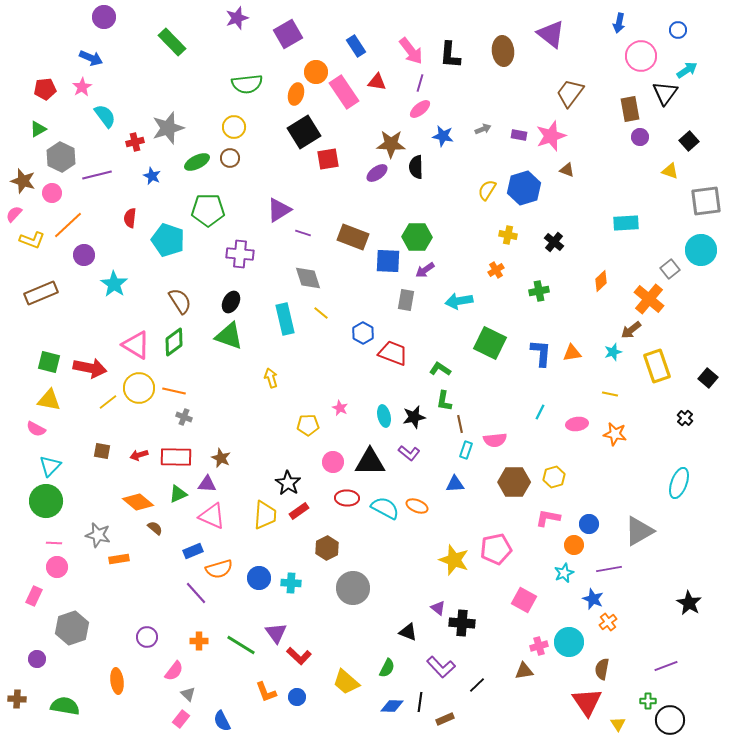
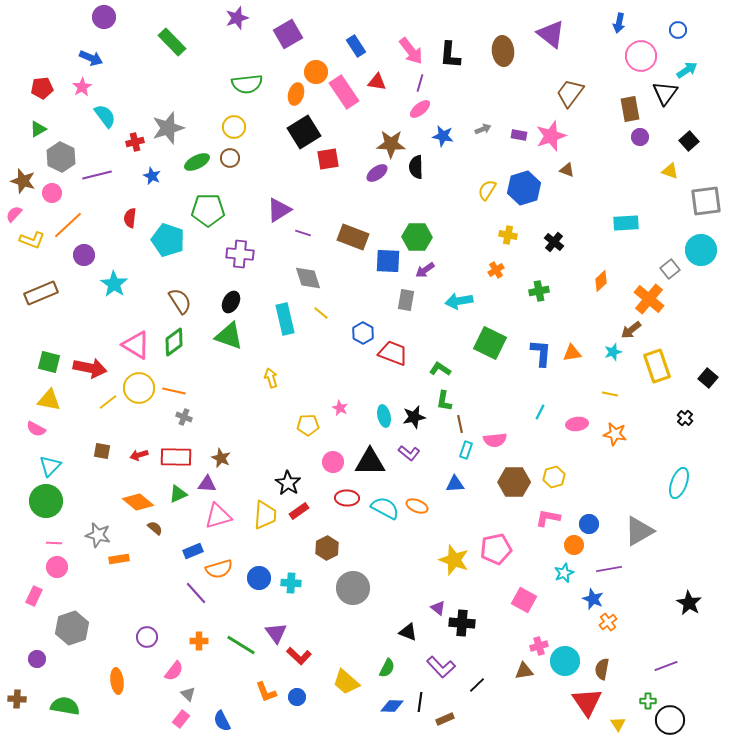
red pentagon at (45, 89): moved 3 px left, 1 px up
pink triangle at (212, 516): moved 6 px right; rotated 40 degrees counterclockwise
cyan circle at (569, 642): moved 4 px left, 19 px down
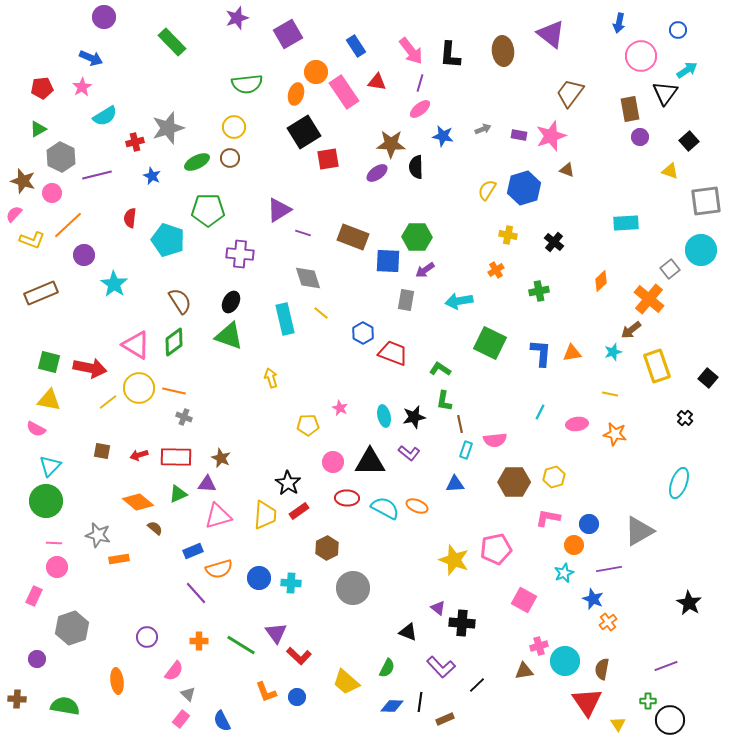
cyan semicircle at (105, 116): rotated 95 degrees clockwise
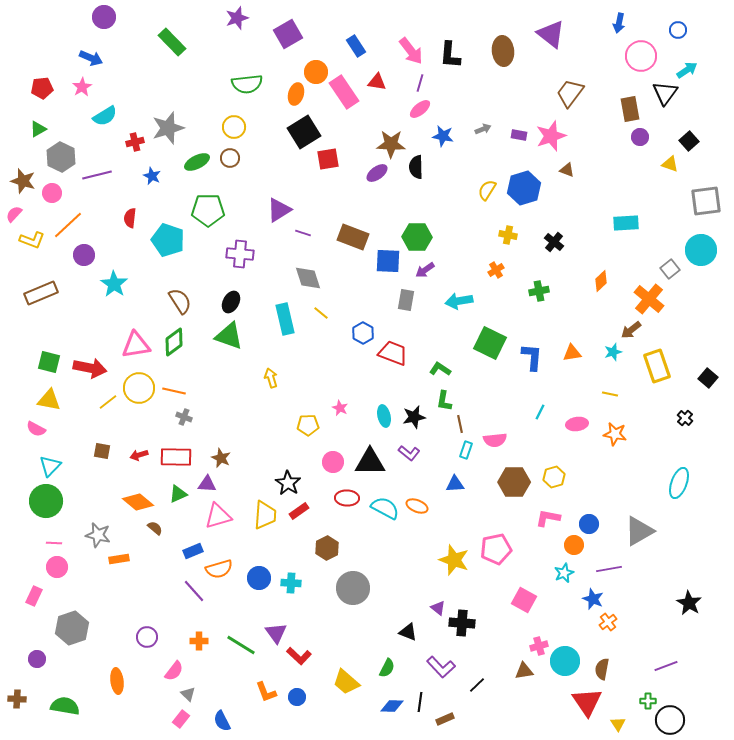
yellow triangle at (670, 171): moved 7 px up
pink triangle at (136, 345): rotated 40 degrees counterclockwise
blue L-shape at (541, 353): moved 9 px left, 4 px down
purple line at (196, 593): moved 2 px left, 2 px up
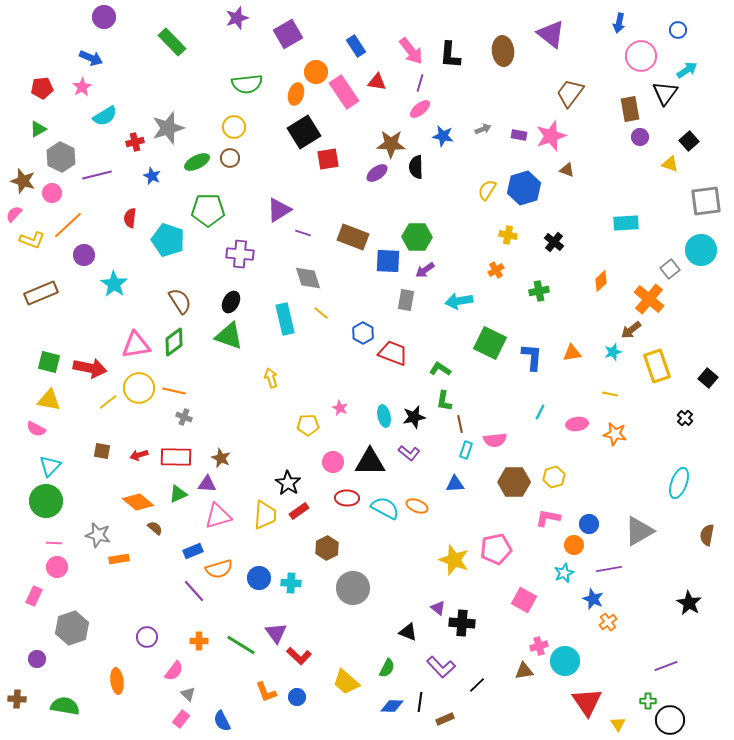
brown semicircle at (602, 669): moved 105 px right, 134 px up
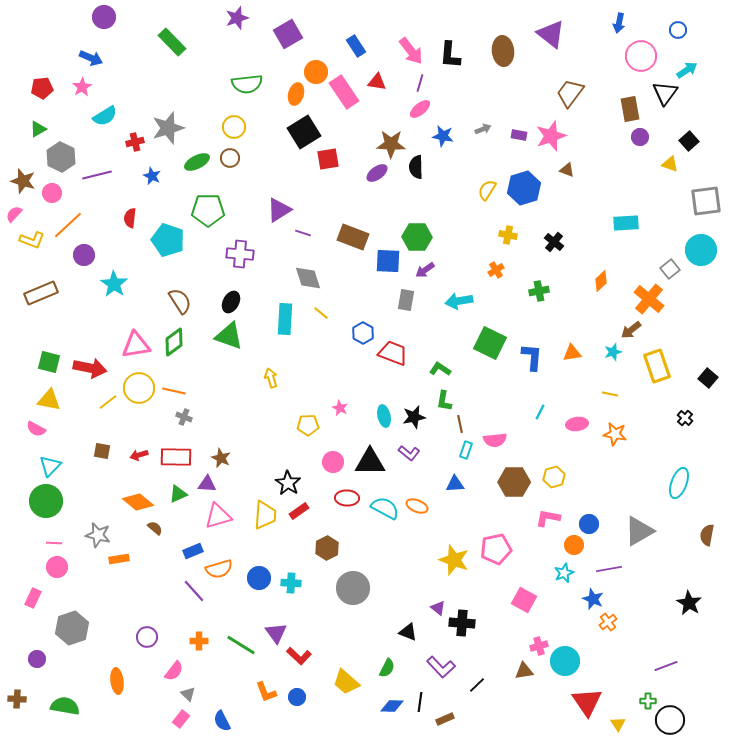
cyan rectangle at (285, 319): rotated 16 degrees clockwise
pink rectangle at (34, 596): moved 1 px left, 2 px down
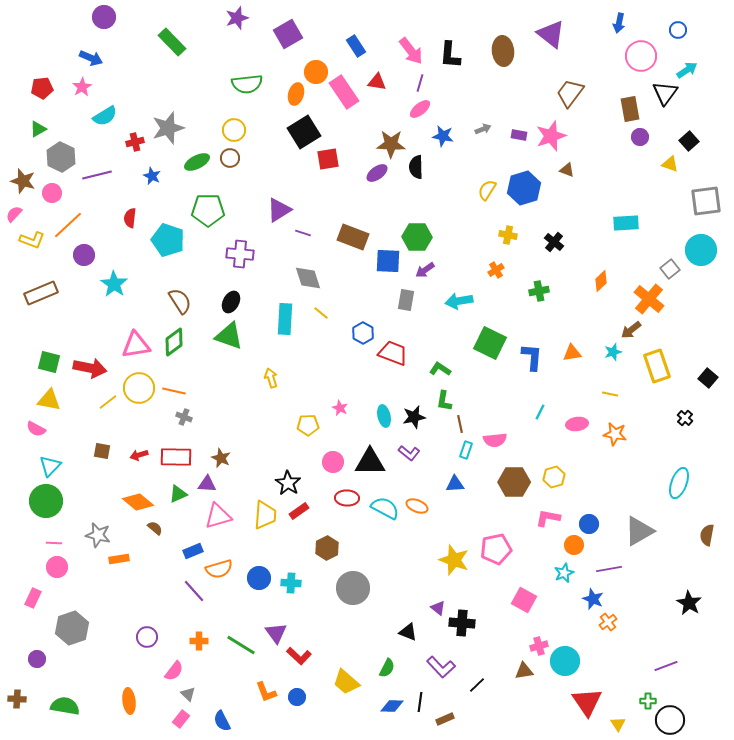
yellow circle at (234, 127): moved 3 px down
orange ellipse at (117, 681): moved 12 px right, 20 px down
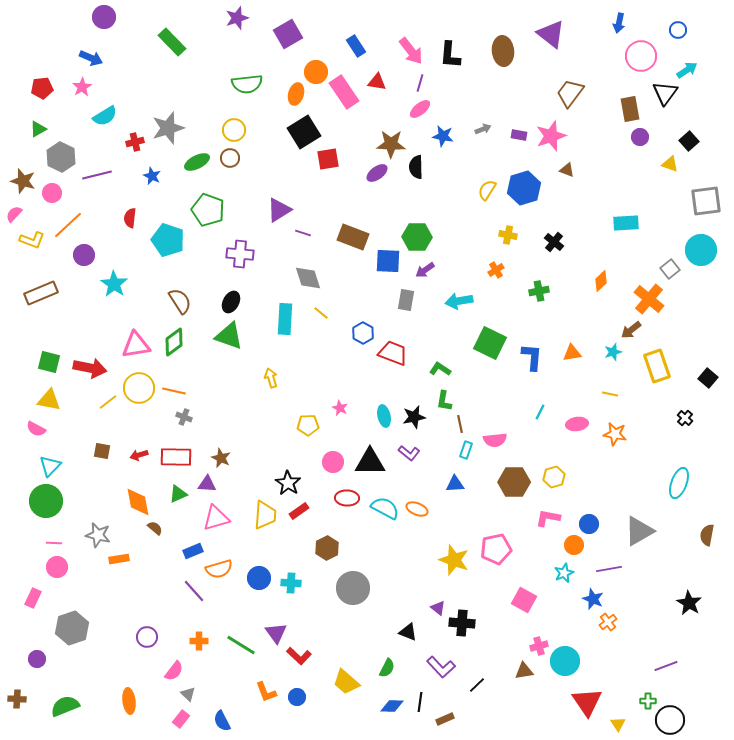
green pentagon at (208, 210): rotated 20 degrees clockwise
orange diamond at (138, 502): rotated 40 degrees clockwise
orange ellipse at (417, 506): moved 3 px down
pink triangle at (218, 516): moved 2 px left, 2 px down
green semicircle at (65, 706): rotated 32 degrees counterclockwise
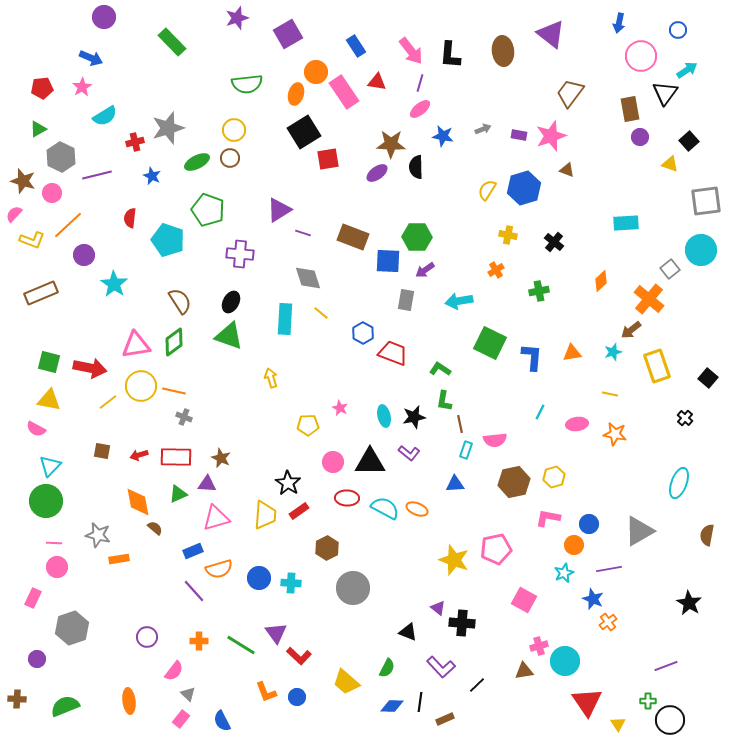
yellow circle at (139, 388): moved 2 px right, 2 px up
brown hexagon at (514, 482): rotated 12 degrees counterclockwise
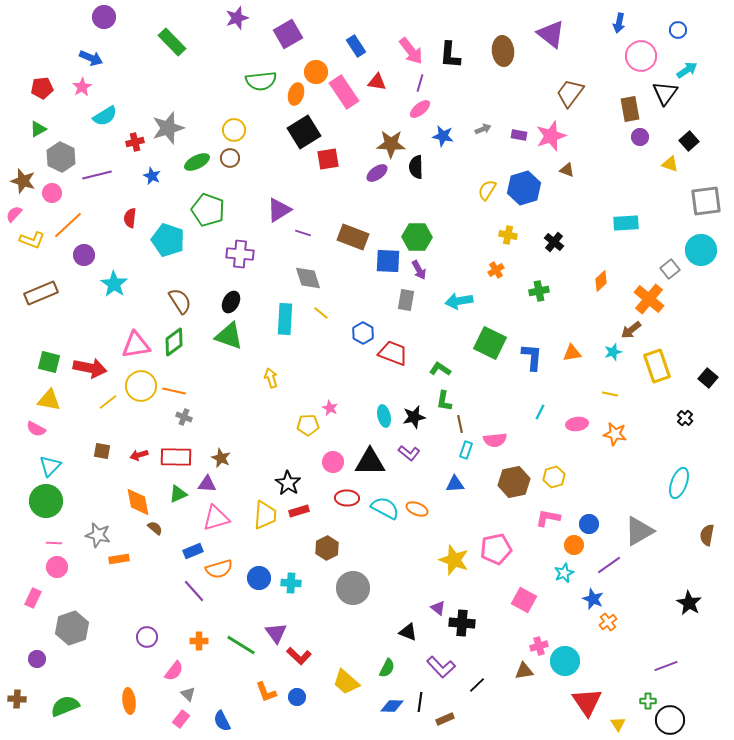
green semicircle at (247, 84): moved 14 px right, 3 px up
purple arrow at (425, 270): moved 6 px left; rotated 84 degrees counterclockwise
pink star at (340, 408): moved 10 px left
red rectangle at (299, 511): rotated 18 degrees clockwise
purple line at (609, 569): moved 4 px up; rotated 25 degrees counterclockwise
